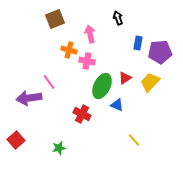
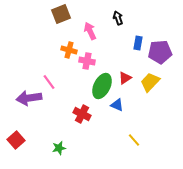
brown square: moved 6 px right, 5 px up
pink arrow: moved 3 px up; rotated 12 degrees counterclockwise
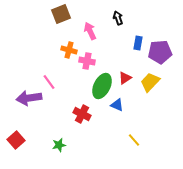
green star: moved 3 px up
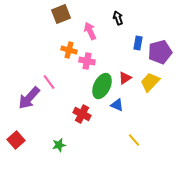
purple pentagon: rotated 10 degrees counterclockwise
purple arrow: rotated 40 degrees counterclockwise
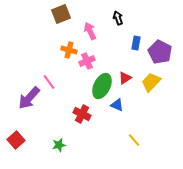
blue rectangle: moved 2 px left
purple pentagon: rotated 30 degrees counterclockwise
pink cross: rotated 35 degrees counterclockwise
yellow trapezoid: moved 1 px right
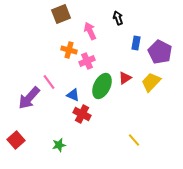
blue triangle: moved 44 px left, 10 px up
